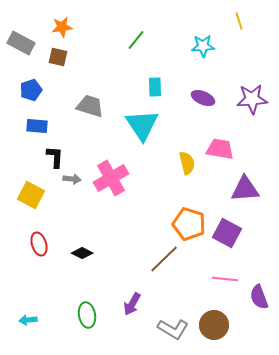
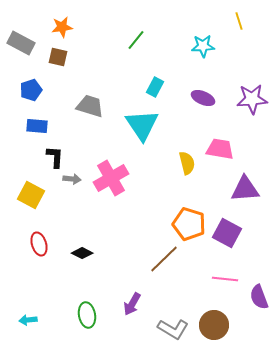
cyan rectangle: rotated 30 degrees clockwise
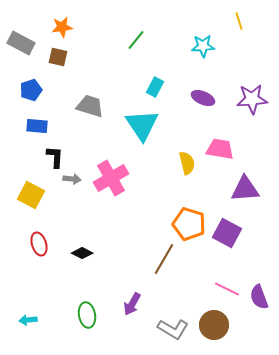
brown line: rotated 16 degrees counterclockwise
pink line: moved 2 px right, 10 px down; rotated 20 degrees clockwise
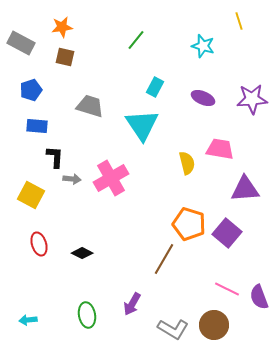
cyan star: rotated 20 degrees clockwise
brown square: moved 7 px right
purple square: rotated 12 degrees clockwise
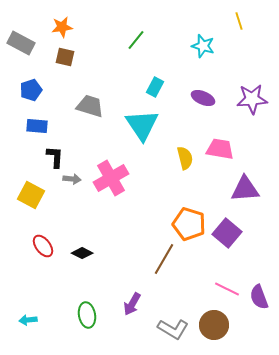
yellow semicircle: moved 2 px left, 5 px up
red ellipse: moved 4 px right, 2 px down; rotated 20 degrees counterclockwise
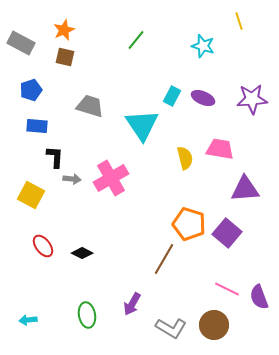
orange star: moved 2 px right, 3 px down; rotated 15 degrees counterclockwise
cyan rectangle: moved 17 px right, 9 px down
gray L-shape: moved 2 px left, 1 px up
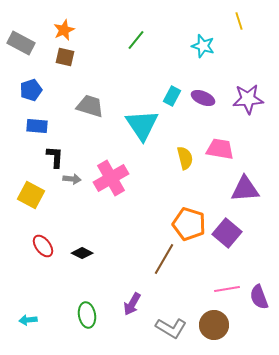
purple star: moved 4 px left
pink line: rotated 35 degrees counterclockwise
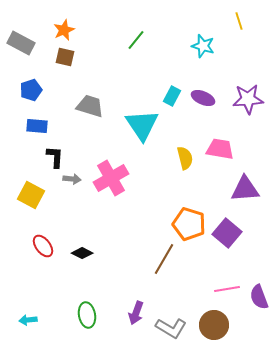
purple arrow: moved 4 px right, 9 px down; rotated 10 degrees counterclockwise
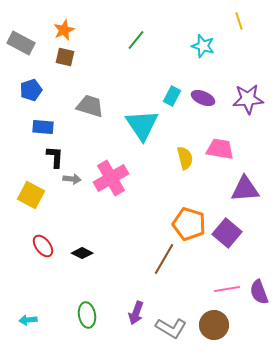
blue rectangle: moved 6 px right, 1 px down
purple semicircle: moved 5 px up
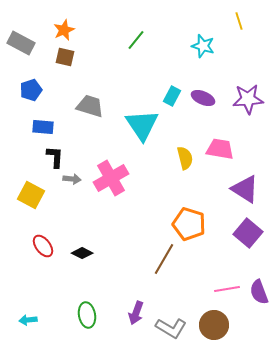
purple triangle: rotated 36 degrees clockwise
purple square: moved 21 px right
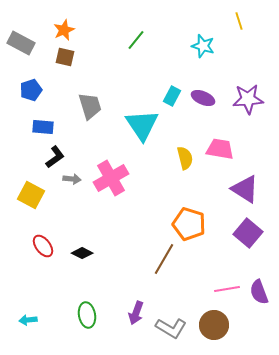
gray trapezoid: rotated 56 degrees clockwise
black L-shape: rotated 50 degrees clockwise
